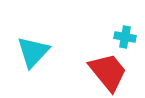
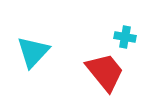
red trapezoid: moved 3 px left
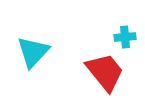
cyan cross: rotated 15 degrees counterclockwise
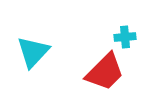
red trapezoid: rotated 84 degrees clockwise
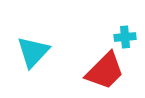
red trapezoid: moved 1 px up
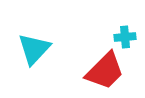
cyan triangle: moved 1 px right, 3 px up
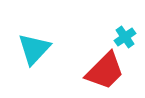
cyan cross: rotated 30 degrees counterclockwise
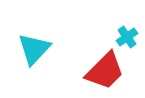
cyan cross: moved 2 px right
